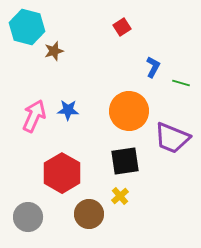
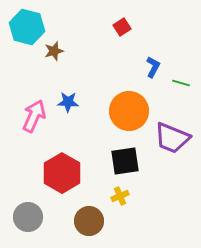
blue star: moved 8 px up
yellow cross: rotated 18 degrees clockwise
brown circle: moved 7 px down
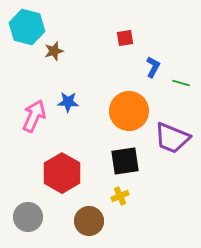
red square: moved 3 px right, 11 px down; rotated 24 degrees clockwise
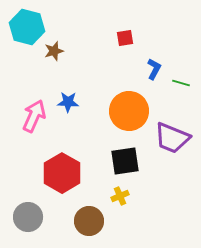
blue L-shape: moved 1 px right, 2 px down
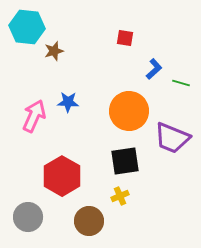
cyan hexagon: rotated 8 degrees counterclockwise
red square: rotated 18 degrees clockwise
blue L-shape: rotated 20 degrees clockwise
red hexagon: moved 3 px down
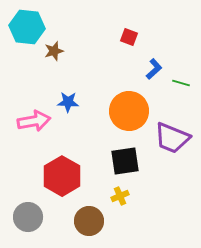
red square: moved 4 px right, 1 px up; rotated 12 degrees clockwise
pink arrow: moved 5 px down; rotated 56 degrees clockwise
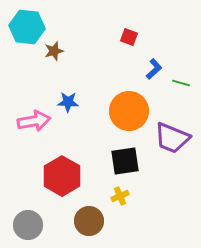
gray circle: moved 8 px down
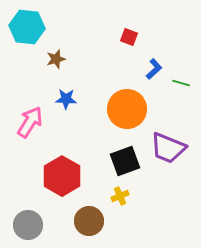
brown star: moved 2 px right, 8 px down
blue star: moved 2 px left, 3 px up
orange circle: moved 2 px left, 2 px up
pink arrow: moved 4 px left, 1 px down; rotated 48 degrees counterclockwise
purple trapezoid: moved 4 px left, 10 px down
black square: rotated 12 degrees counterclockwise
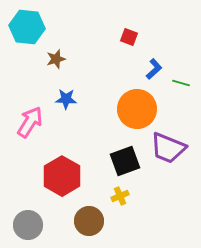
orange circle: moved 10 px right
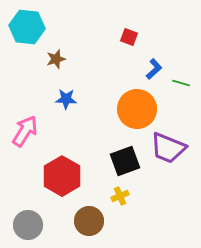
pink arrow: moved 5 px left, 9 px down
